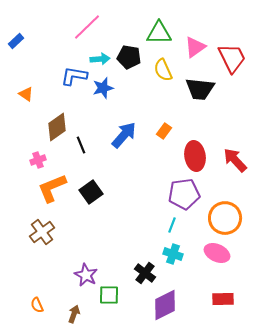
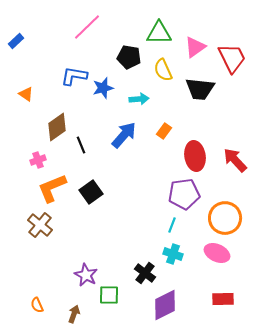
cyan arrow: moved 39 px right, 40 px down
brown cross: moved 2 px left, 7 px up; rotated 15 degrees counterclockwise
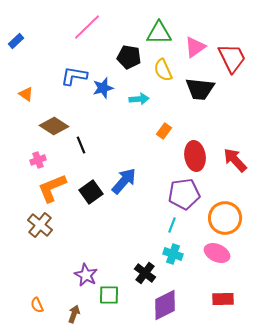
brown diamond: moved 3 px left, 1 px up; rotated 68 degrees clockwise
blue arrow: moved 46 px down
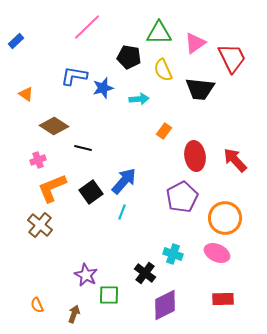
pink triangle: moved 4 px up
black line: moved 2 px right, 3 px down; rotated 54 degrees counterclockwise
purple pentagon: moved 2 px left, 3 px down; rotated 20 degrees counterclockwise
cyan line: moved 50 px left, 13 px up
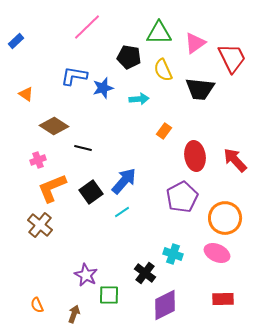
cyan line: rotated 35 degrees clockwise
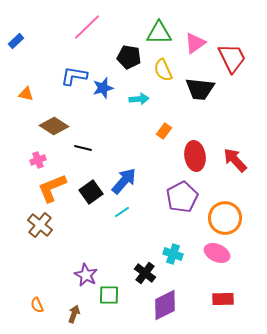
orange triangle: rotated 21 degrees counterclockwise
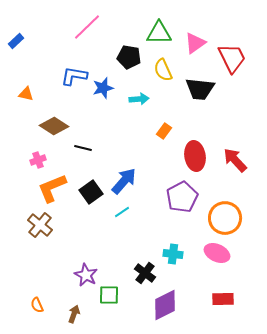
cyan cross: rotated 12 degrees counterclockwise
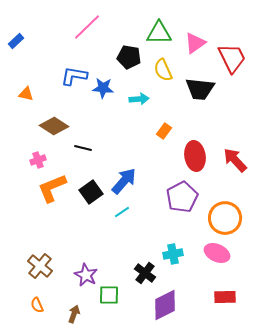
blue star: rotated 20 degrees clockwise
brown cross: moved 41 px down
cyan cross: rotated 18 degrees counterclockwise
red rectangle: moved 2 px right, 2 px up
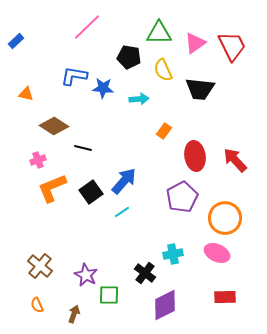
red trapezoid: moved 12 px up
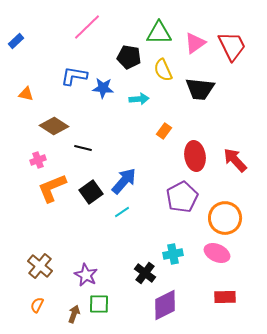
green square: moved 10 px left, 9 px down
orange semicircle: rotated 49 degrees clockwise
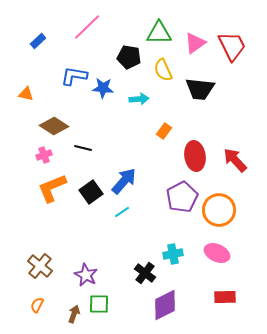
blue rectangle: moved 22 px right
pink cross: moved 6 px right, 5 px up
orange circle: moved 6 px left, 8 px up
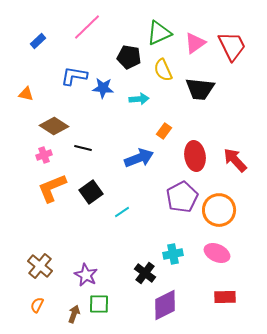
green triangle: rotated 24 degrees counterclockwise
blue arrow: moved 15 px right, 23 px up; rotated 28 degrees clockwise
